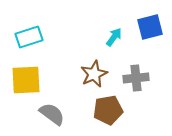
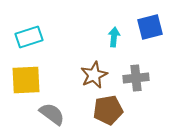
cyan arrow: rotated 30 degrees counterclockwise
brown star: moved 1 px down
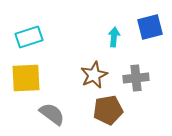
yellow square: moved 2 px up
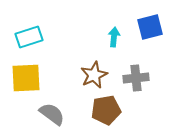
brown pentagon: moved 2 px left
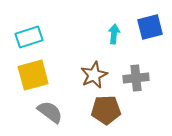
cyan arrow: moved 3 px up
yellow square: moved 7 px right, 3 px up; rotated 12 degrees counterclockwise
brown pentagon: rotated 8 degrees clockwise
gray semicircle: moved 2 px left, 2 px up
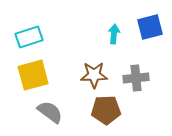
brown star: rotated 24 degrees clockwise
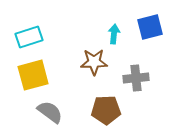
brown star: moved 13 px up
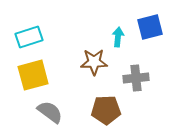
cyan arrow: moved 4 px right, 3 px down
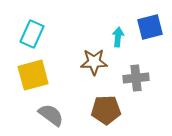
cyan rectangle: moved 3 px right, 3 px up; rotated 48 degrees counterclockwise
gray semicircle: moved 1 px right, 3 px down
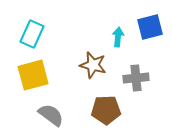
brown star: moved 1 px left, 3 px down; rotated 16 degrees clockwise
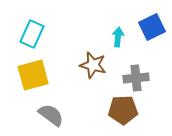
blue square: moved 2 px right; rotated 12 degrees counterclockwise
brown pentagon: moved 17 px right
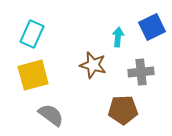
gray cross: moved 5 px right, 6 px up
